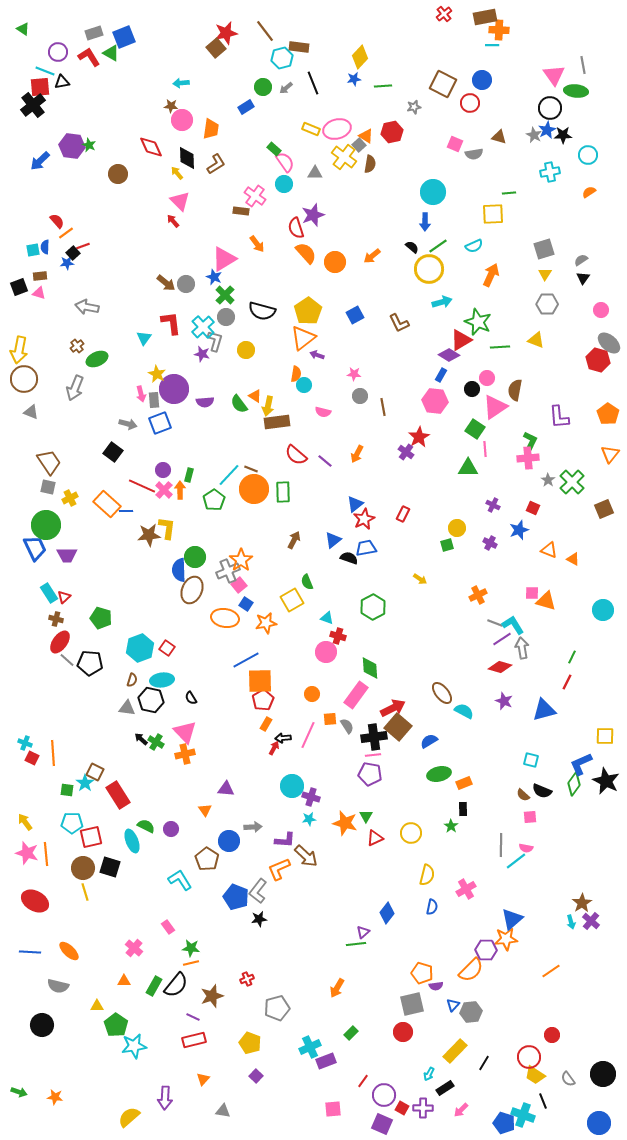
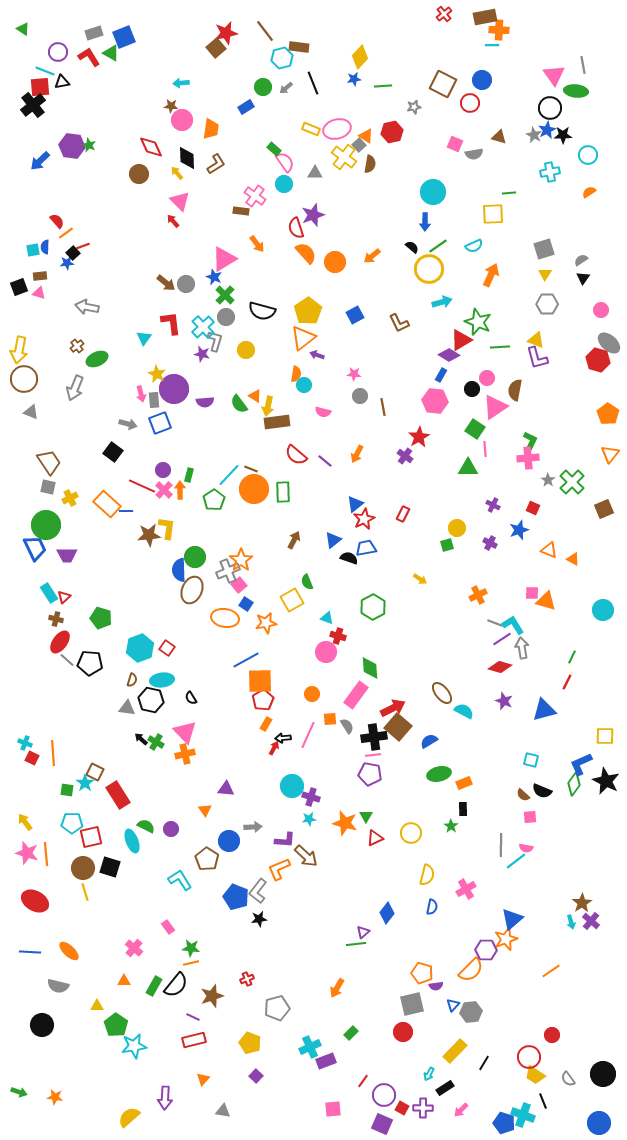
brown circle at (118, 174): moved 21 px right
purple L-shape at (559, 417): moved 22 px left, 59 px up; rotated 10 degrees counterclockwise
purple cross at (406, 452): moved 1 px left, 4 px down
orange star at (506, 939): rotated 15 degrees counterclockwise
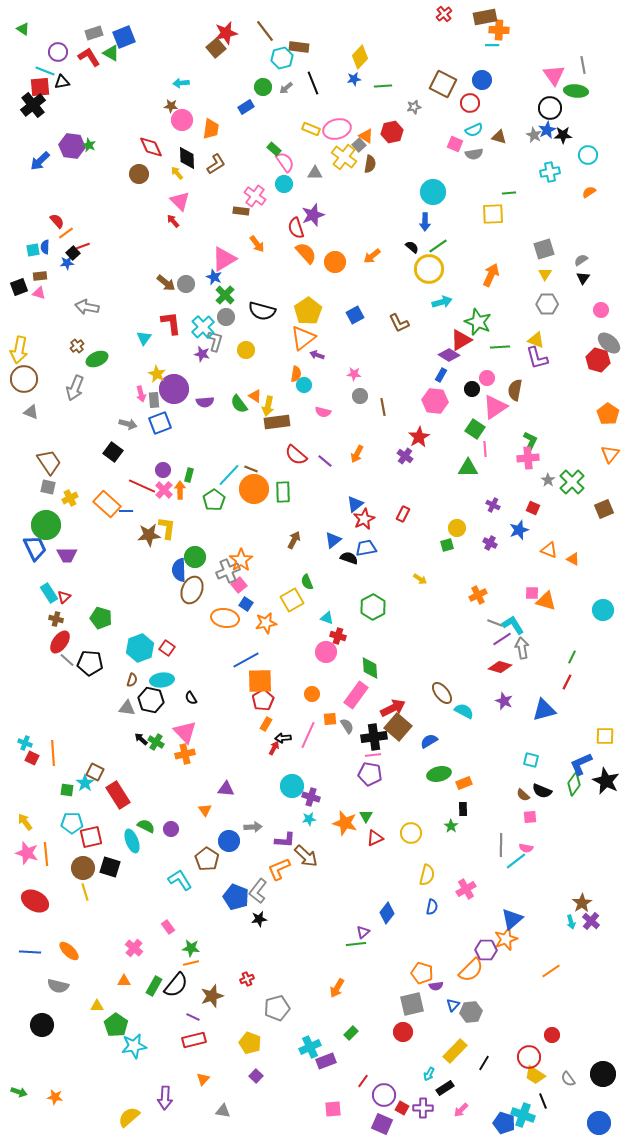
cyan semicircle at (474, 246): moved 116 px up
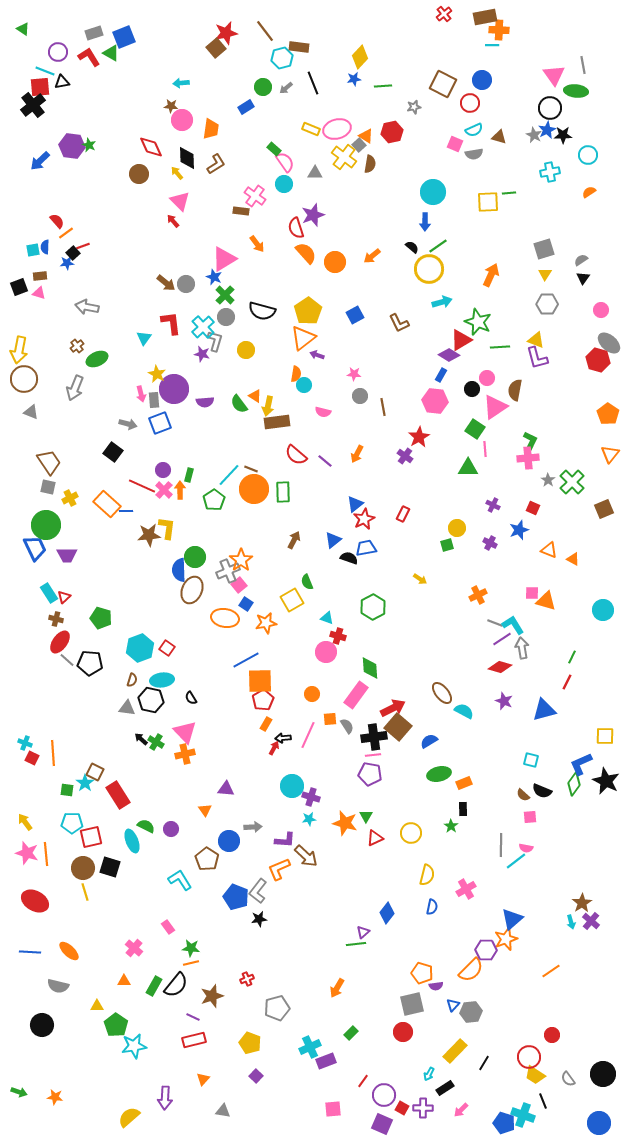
yellow square at (493, 214): moved 5 px left, 12 px up
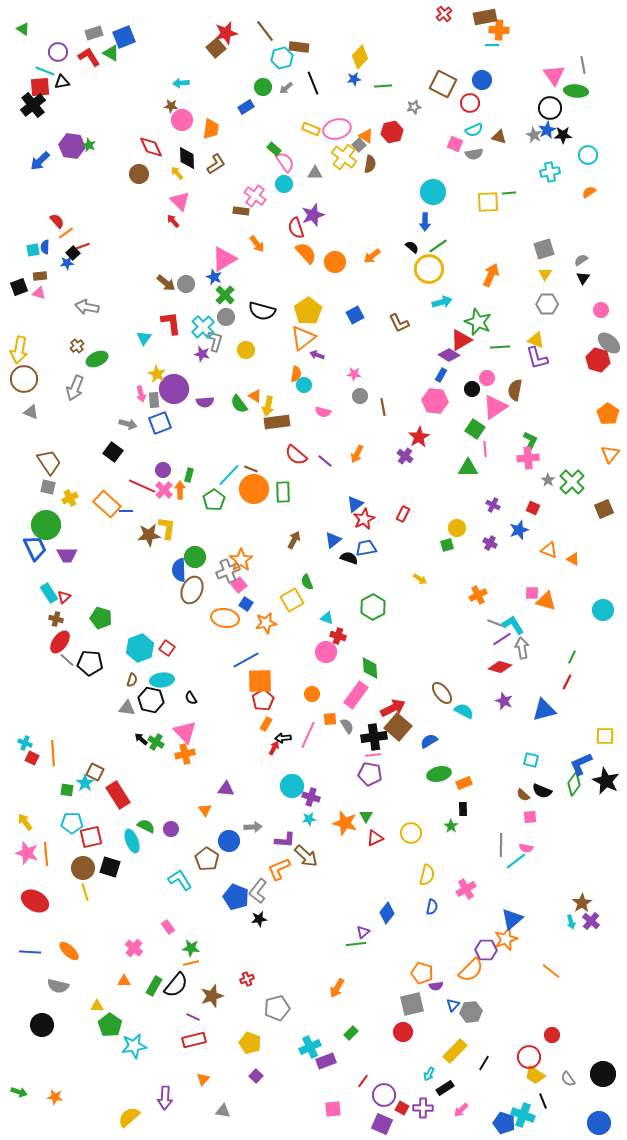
orange line at (551, 971): rotated 72 degrees clockwise
green pentagon at (116, 1025): moved 6 px left
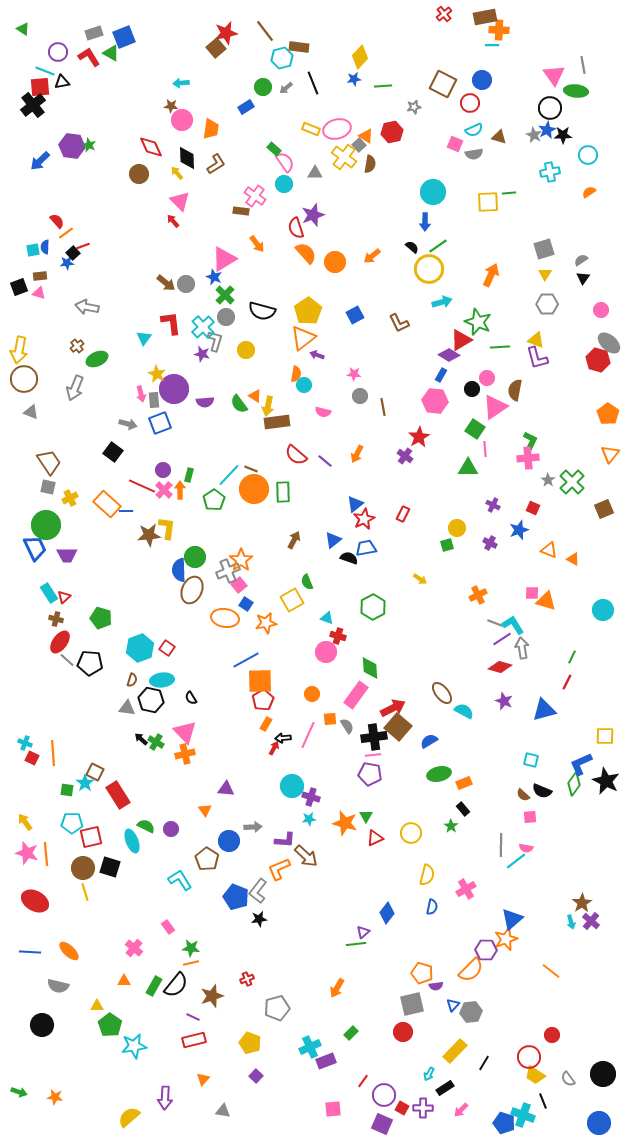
black rectangle at (463, 809): rotated 40 degrees counterclockwise
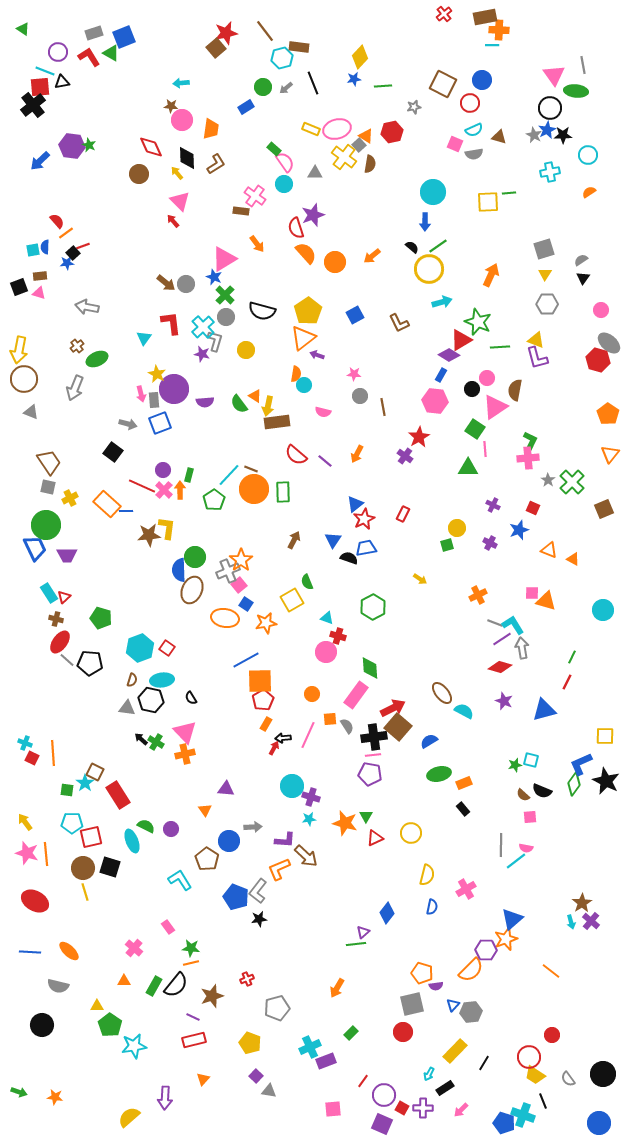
blue triangle at (333, 540): rotated 18 degrees counterclockwise
green star at (451, 826): moved 64 px right, 61 px up; rotated 24 degrees clockwise
gray triangle at (223, 1111): moved 46 px right, 20 px up
